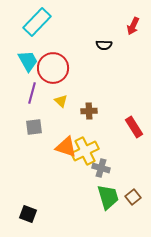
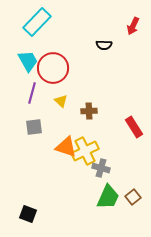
green trapezoid: rotated 40 degrees clockwise
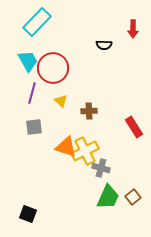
red arrow: moved 3 px down; rotated 24 degrees counterclockwise
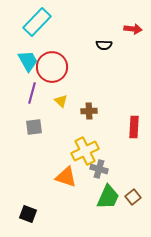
red arrow: rotated 84 degrees counterclockwise
red circle: moved 1 px left, 1 px up
red rectangle: rotated 35 degrees clockwise
orange triangle: moved 30 px down
gray cross: moved 2 px left, 1 px down
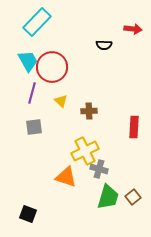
green trapezoid: rotated 8 degrees counterclockwise
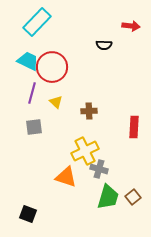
red arrow: moved 2 px left, 3 px up
cyan trapezoid: rotated 35 degrees counterclockwise
yellow triangle: moved 5 px left, 1 px down
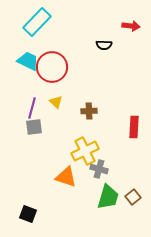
purple line: moved 15 px down
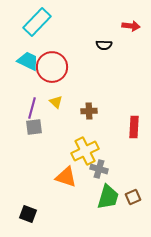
brown square: rotated 14 degrees clockwise
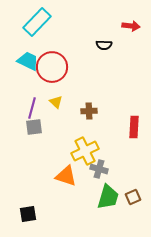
orange triangle: moved 1 px up
black square: rotated 30 degrees counterclockwise
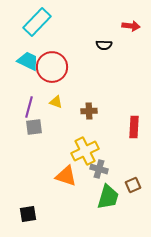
yellow triangle: rotated 24 degrees counterclockwise
purple line: moved 3 px left, 1 px up
brown square: moved 12 px up
